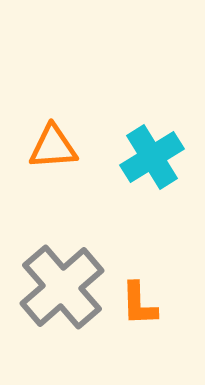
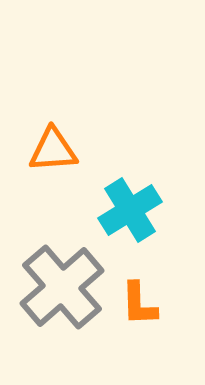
orange triangle: moved 3 px down
cyan cross: moved 22 px left, 53 px down
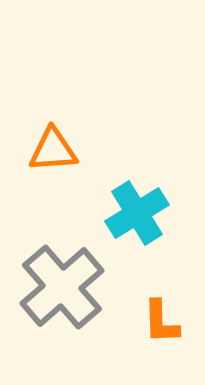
cyan cross: moved 7 px right, 3 px down
orange L-shape: moved 22 px right, 18 px down
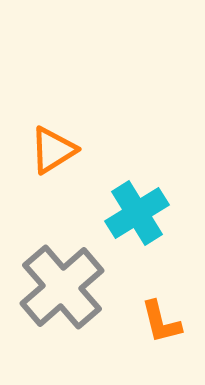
orange triangle: rotated 28 degrees counterclockwise
orange L-shape: rotated 12 degrees counterclockwise
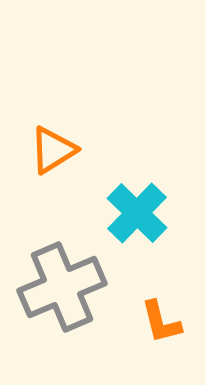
cyan cross: rotated 14 degrees counterclockwise
gray cross: rotated 18 degrees clockwise
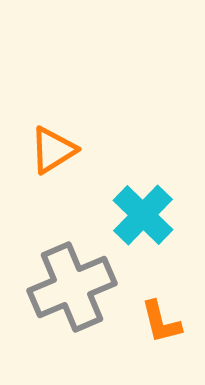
cyan cross: moved 6 px right, 2 px down
gray cross: moved 10 px right
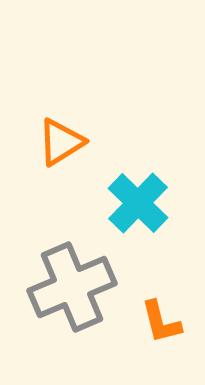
orange triangle: moved 8 px right, 8 px up
cyan cross: moved 5 px left, 12 px up
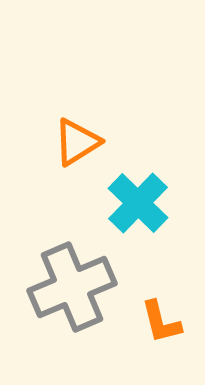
orange triangle: moved 16 px right
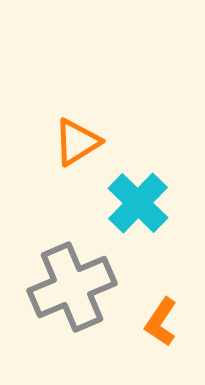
orange L-shape: rotated 48 degrees clockwise
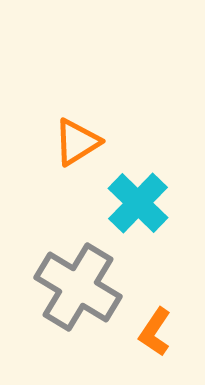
gray cross: moved 6 px right; rotated 36 degrees counterclockwise
orange L-shape: moved 6 px left, 10 px down
